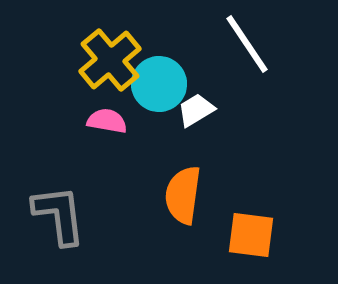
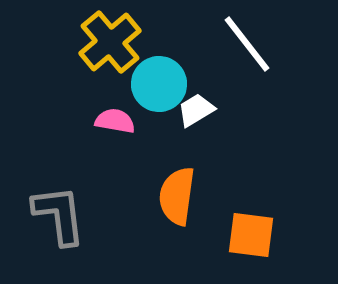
white line: rotated 4 degrees counterclockwise
yellow cross: moved 18 px up
pink semicircle: moved 8 px right
orange semicircle: moved 6 px left, 1 px down
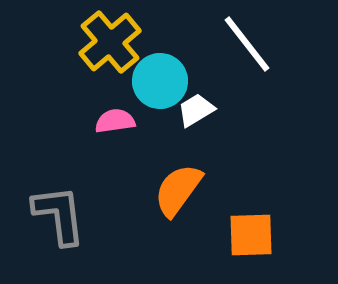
cyan circle: moved 1 px right, 3 px up
pink semicircle: rotated 18 degrees counterclockwise
orange semicircle: moved 1 px right, 6 px up; rotated 28 degrees clockwise
orange square: rotated 9 degrees counterclockwise
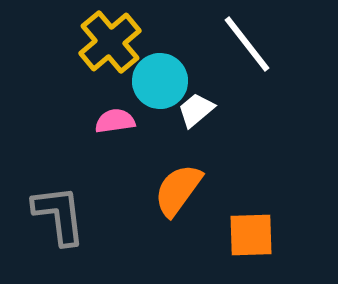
white trapezoid: rotated 9 degrees counterclockwise
